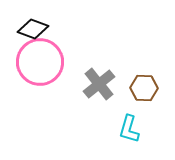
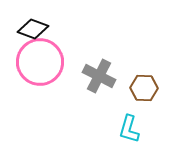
gray cross: moved 8 px up; rotated 24 degrees counterclockwise
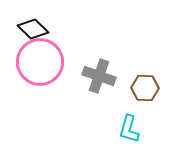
black diamond: rotated 24 degrees clockwise
gray cross: rotated 8 degrees counterclockwise
brown hexagon: moved 1 px right
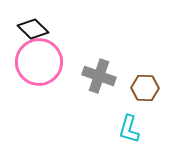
pink circle: moved 1 px left
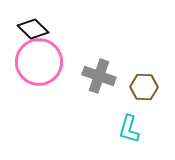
brown hexagon: moved 1 px left, 1 px up
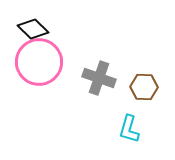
gray cross: moved 2 px down
